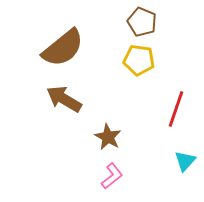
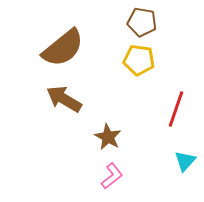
brown pentagon: rotated 12 degrees counterclockwise
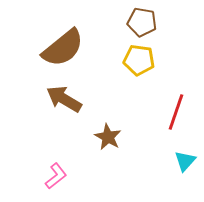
red line: moved 3 px down
pink L-shape: moved 56 px left
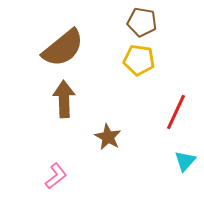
brown arrow: rotated 57 degrees clockwise
red line: rotated 6 degrees clockwise
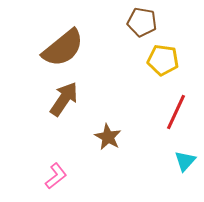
yellow pentagon: moved 24 px right
brown arrow: rotated 36 degrees clockwise
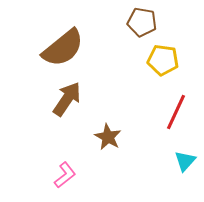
brown arrow: moved 3 px right
pink L-shape: moved 9 px right, 1 px up
